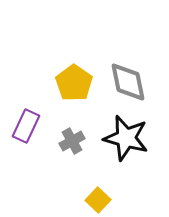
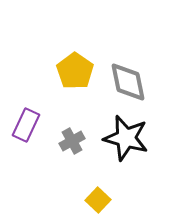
yellow pentagon: moved 1 px right, 12 px up
purple rectangle: moved 1 px up
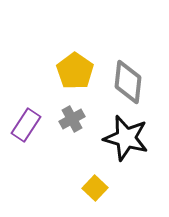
gray diamond: rotated 18 degrees clockwise
purple rectangle: rotated 8 degrees clockwise
gray cross: moved 22 px up
yellow square: moved 3 px left, 12 px up
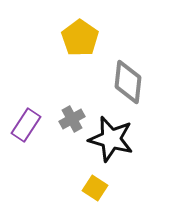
yellow pentagon: moved 5 px right, 33 px up
black star: moved 15 px left, 1 px down
yellow square: rotated 10 degrees counterclockwise
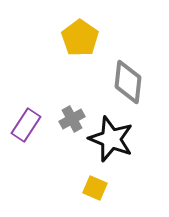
black star: rotated 6 degrees clockwise
yellow square: rotated 10 degrees counterclockwise
